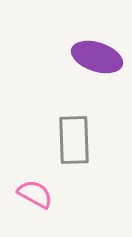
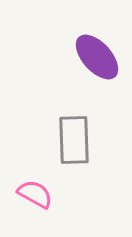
purple ellipse: rotated 30 degrees clockwise
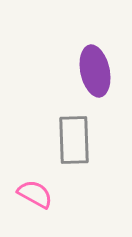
purple ellipse: moved 2 px left, 14 px down; rotated 30 degrees clockwise
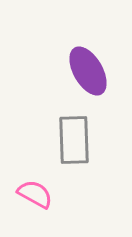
purple ellipse: moved 7 px left; rotated 18 degrees counterclockwise
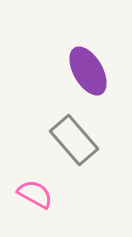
gray rectangle: rotated 39 degrees counterclockwise
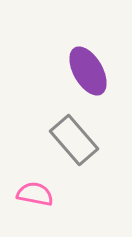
pink semicircle: rotated 18 degrees counterclockwise
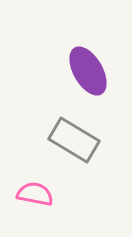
gray rectangle: rotated 18 degrees counterclockwise
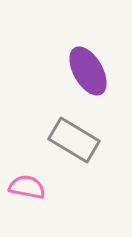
pink semicircle: moved 8 px left, 7 px up
